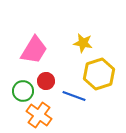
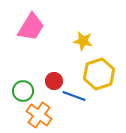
yellow star: moved 2 px up
pink trapezoid: moved 3 px left, 23 px up
red circle: moved 8 px right
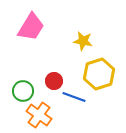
blue line: moved 1 px down
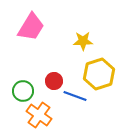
yellow star: rotated 12 degrees counterclockwise
blue line: moved 1 px right, 1 px up
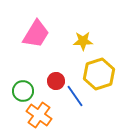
pink trapezoid: moved 5 px right, 7 px down
red circle: moved 2 px right
blue line: rotated 35 degrees clockwise
